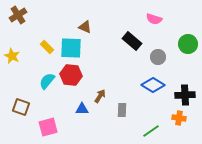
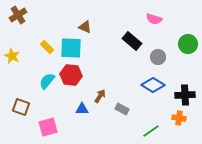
gray rectangle: moved 1 px up; rotated 64 degrees counterclockwise
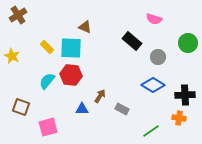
green circle: moved 1 px up
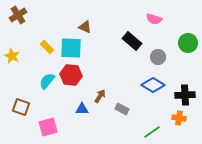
green line: moved 1 px right, 1 px down
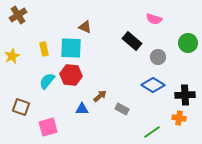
yellow rectangle: moved 3 px left, 2 px down; rotated 32 degrees clockwise
yellow star: rotated 21 degrees clockwise
brown arrow: rotated 16 degrees clockwise
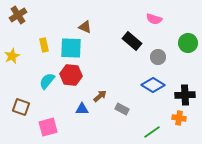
yellow rectangle: moved 4 px up
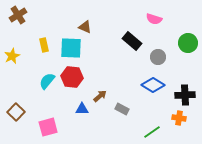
red hexagon: moved 1 px right, 2 px down
brown square: moved 5 px left, 5 px down; rotated 24 degrees clockwise
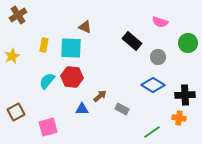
pink semicircle: moved 6 px right, 3 px down
yellow rectangle: rotated 24 degrees clockwise
brown square: rotated 18 degrees clockwise
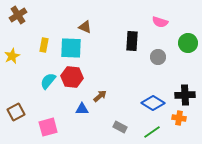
black rectangle: rotated 54 degrees clockwise
cyan semicircle: moved 1 px right
blue diamond: moved 18 px down
gray rectangle: moved 2 px left, 18 px down
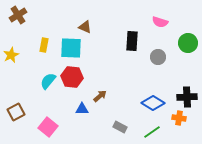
yellow star: moved 1 px left, 1 px up
black cross: moved 2 px right, 2 px down
pink square: rotated 36 degrees counterclockwise
